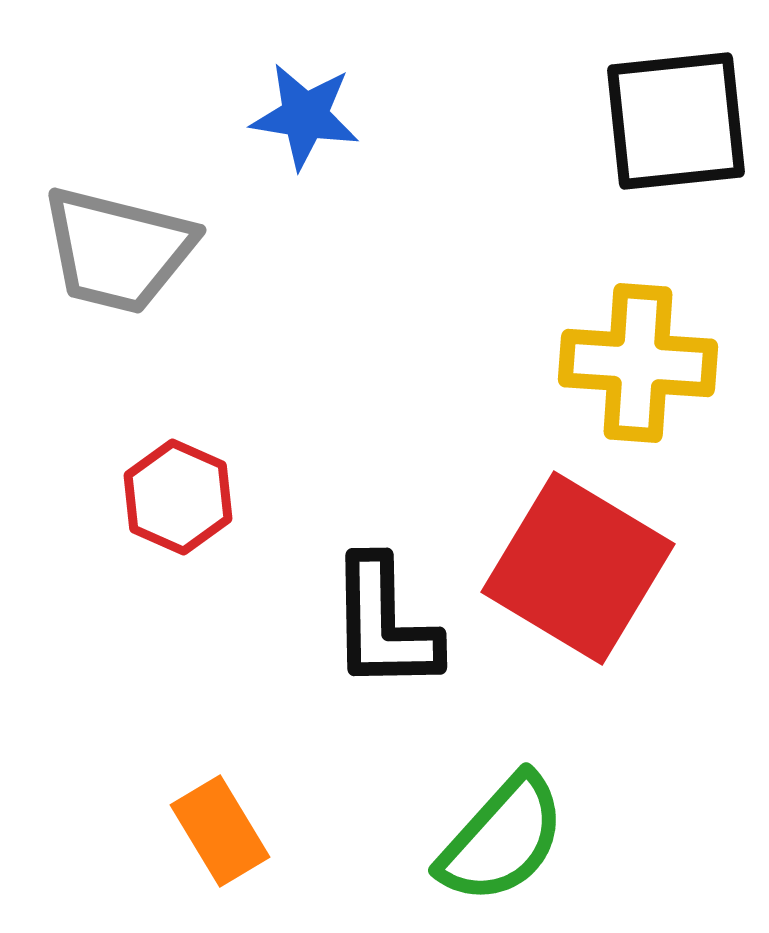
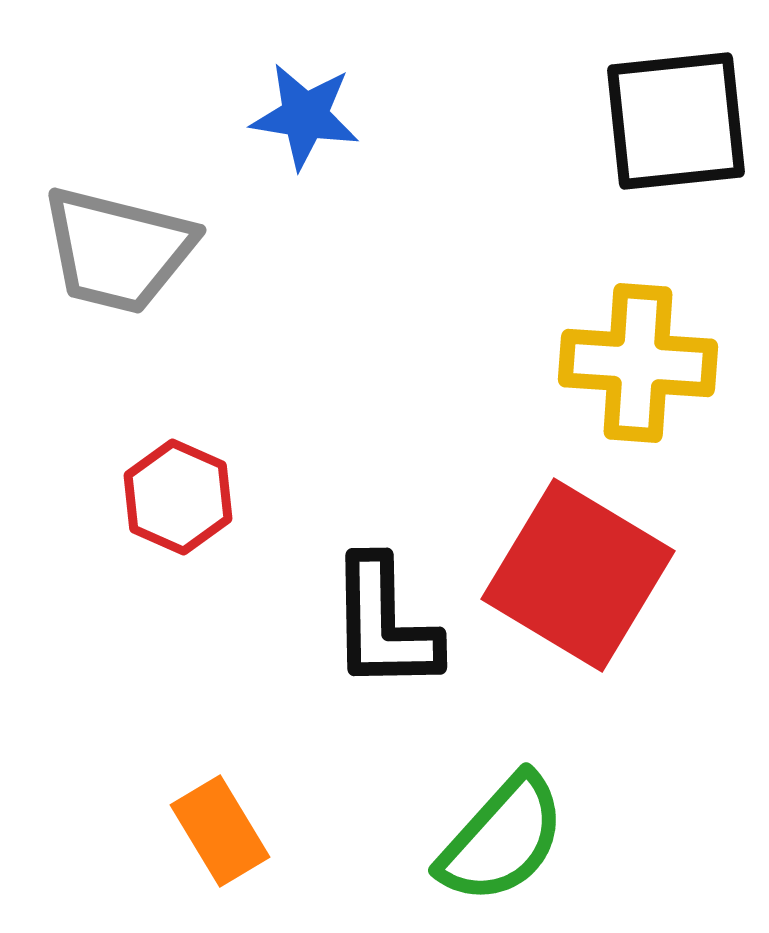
red square: moved 7 px down
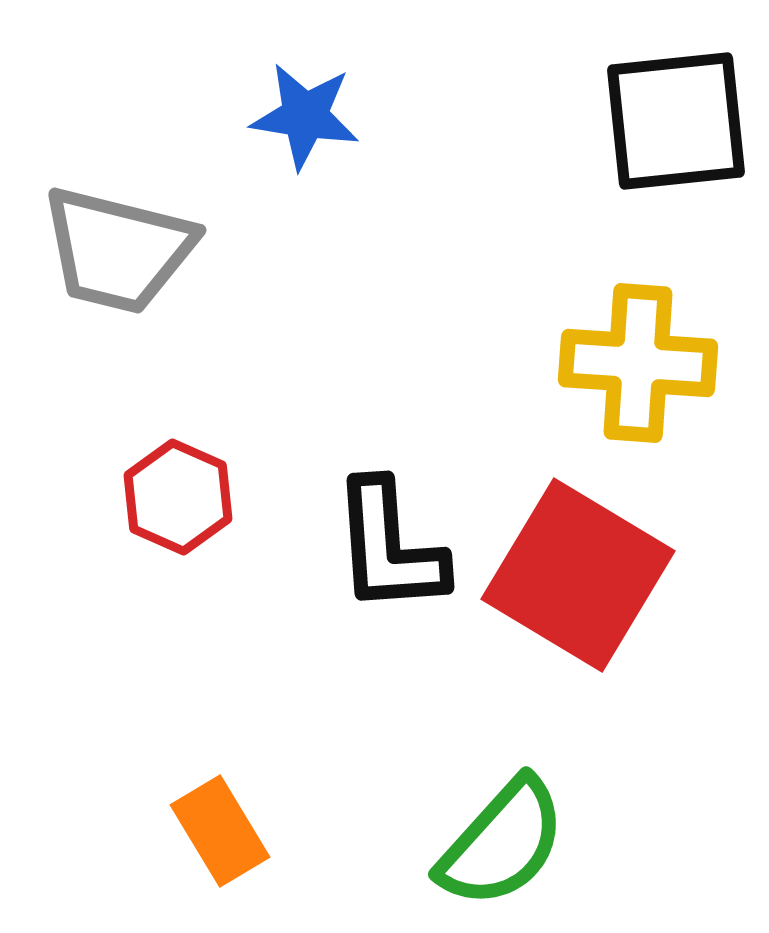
black L-shape: moved 5 px right, 77 px up; rotated 3 degrees counterclockwise
green semicircle: moved 4 px down
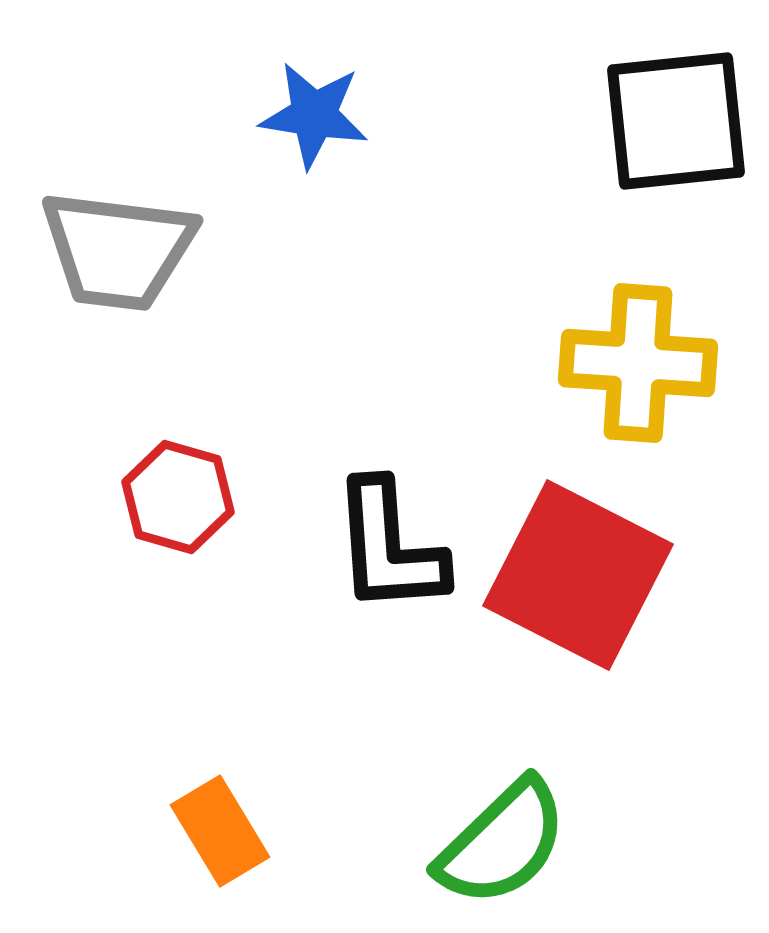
blue star: moved 9 px right, 1 px up
gray trapezoid: rotated 7 degrees counterclockwise
red hexagon: rotated 8 degrees counterclockwise
red square: rotated 4 degrees counterclockwise
green semicircle: rotated 4 degrees clockwise
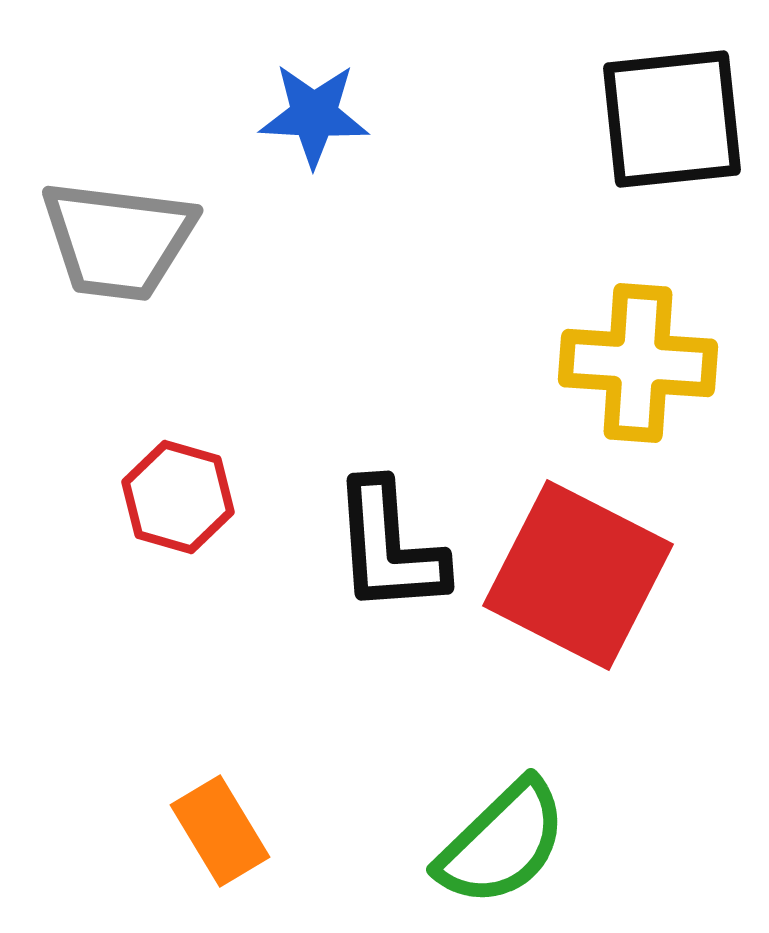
blue star: rotated 6 degrees counterclockwise
black square: moved 4 px left, 2 px up
gray trapezoid: moved 10 px up
